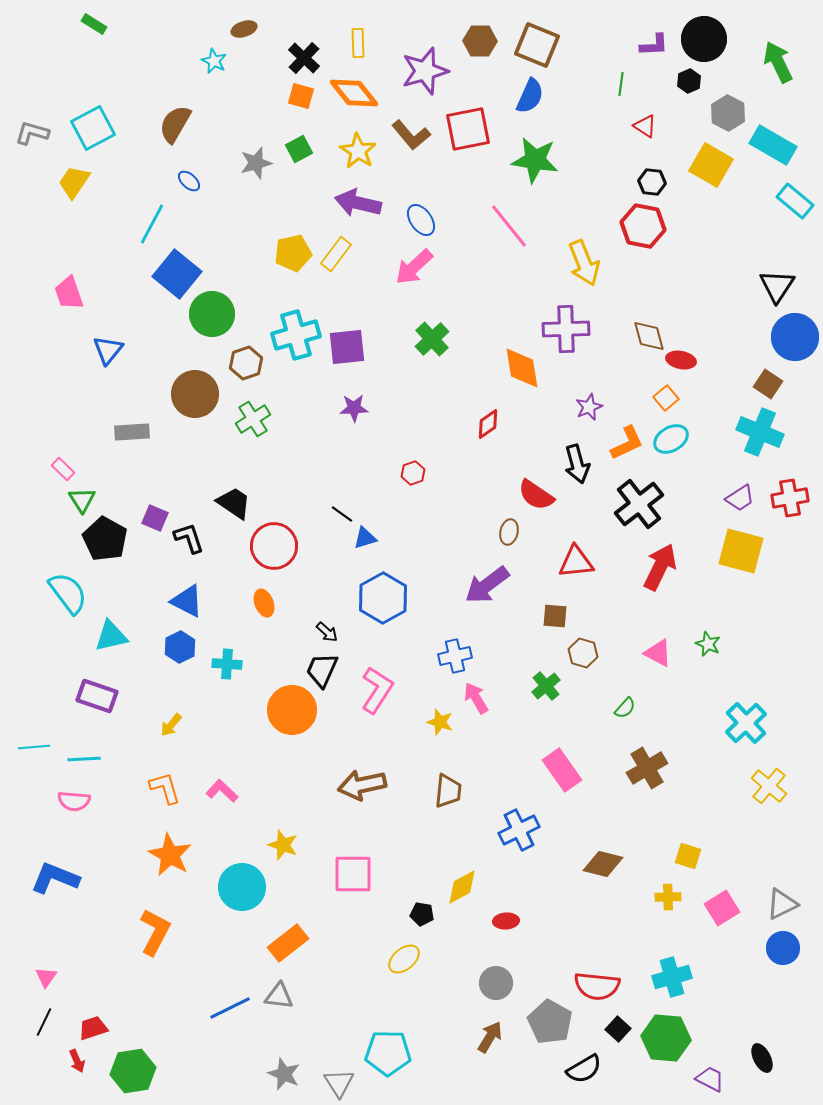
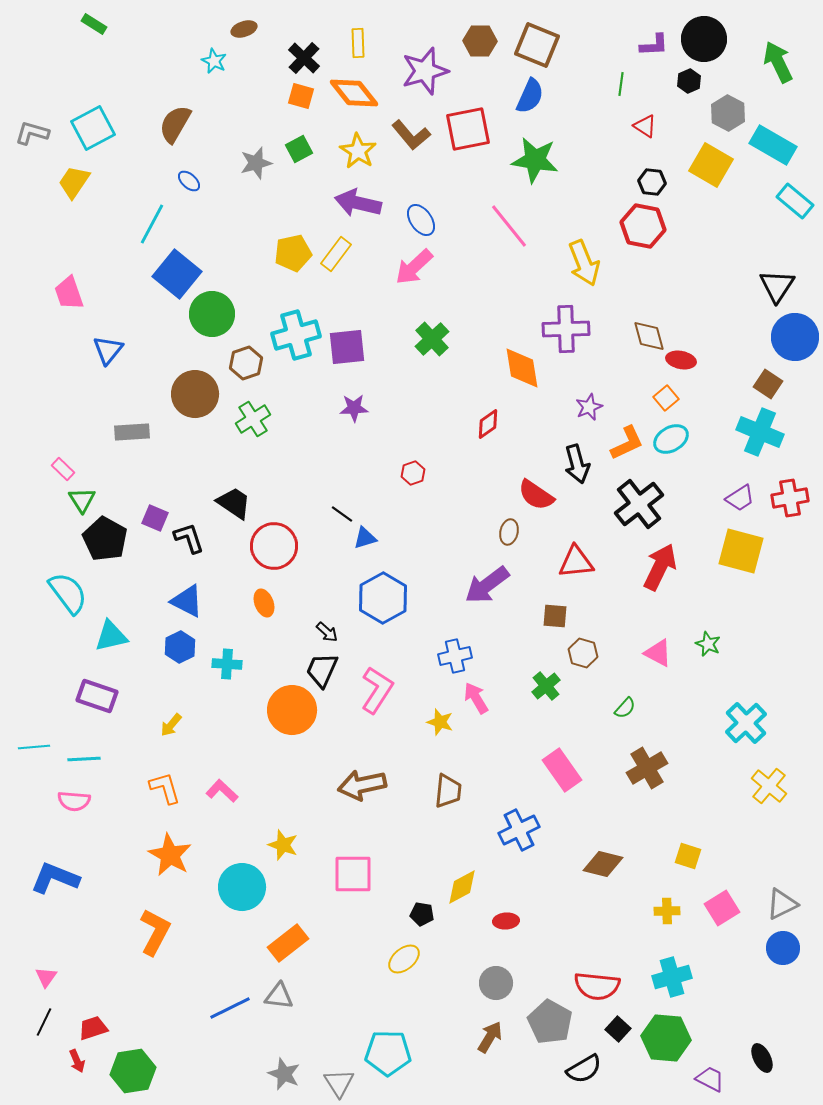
yellow cross at (668, 897): moved 1 px left, 14 px down
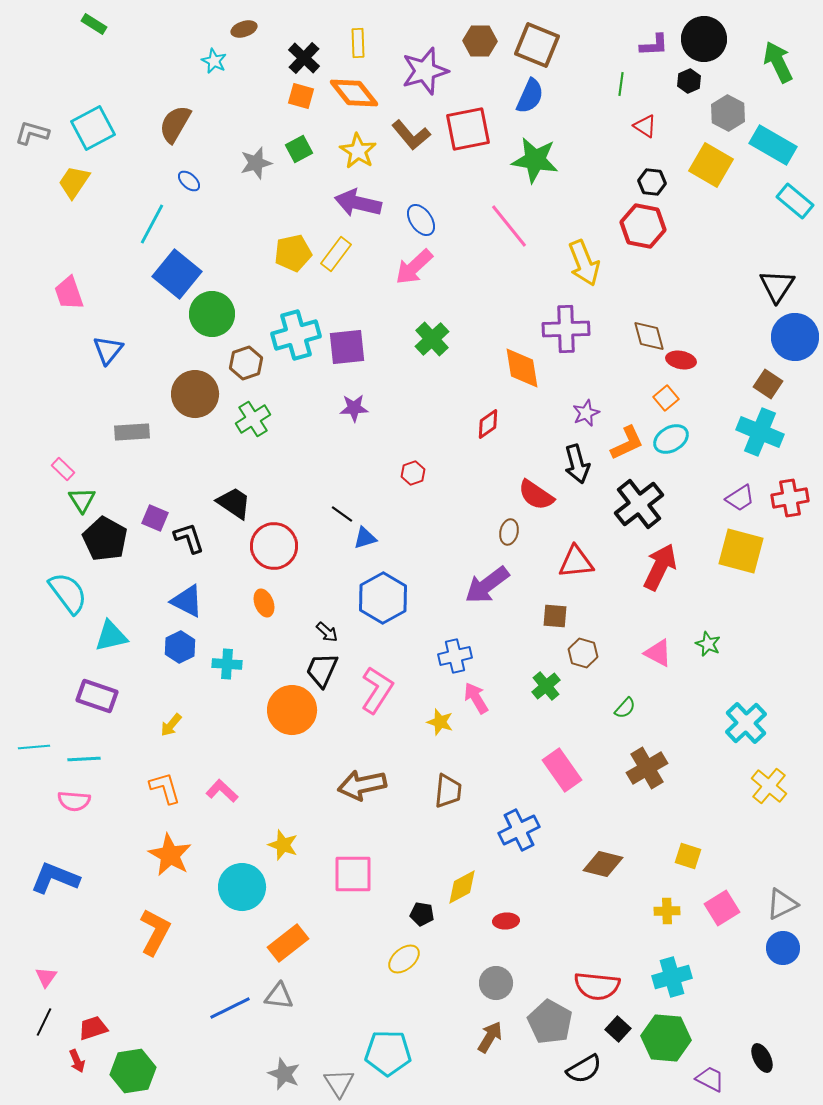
purple star at (589, 407): moved 3 px left, 6 px down
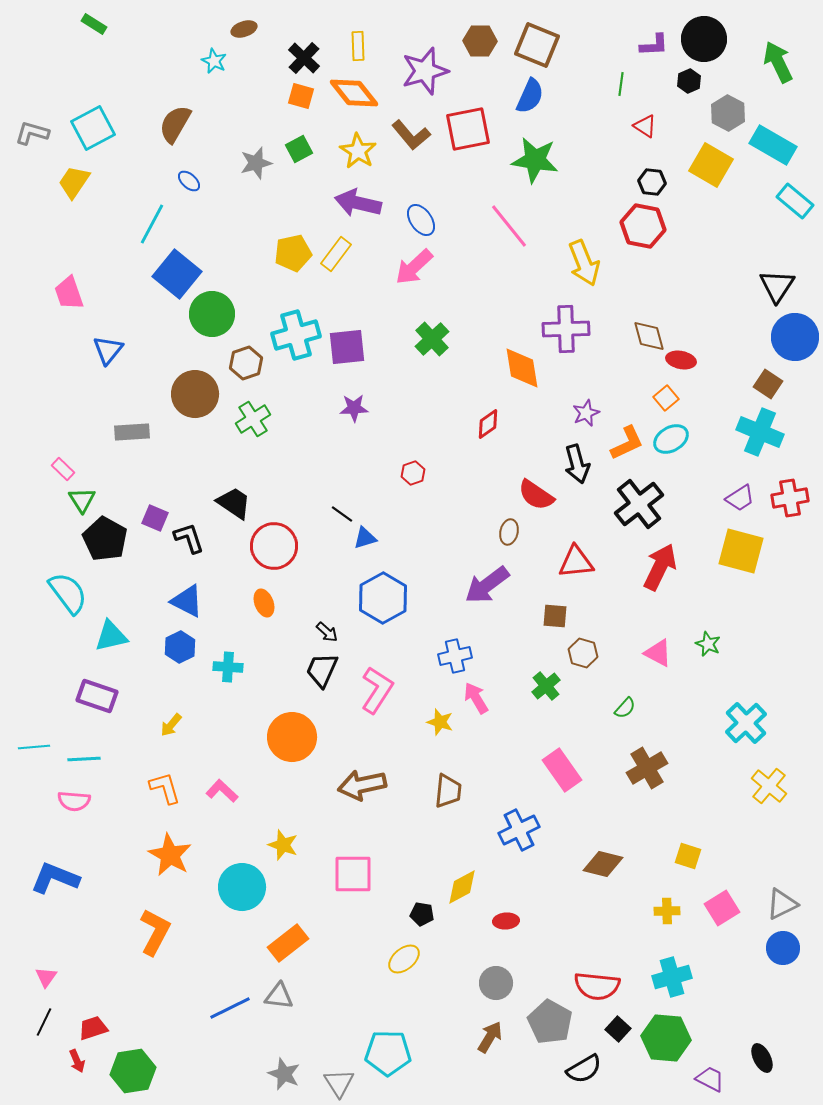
yellow rectangle at (358, 43): moved 3 px down
cyan cross at (227, 664): moved 1 px right, 3 px down
orange circle at (292, 710): moved 27 px down
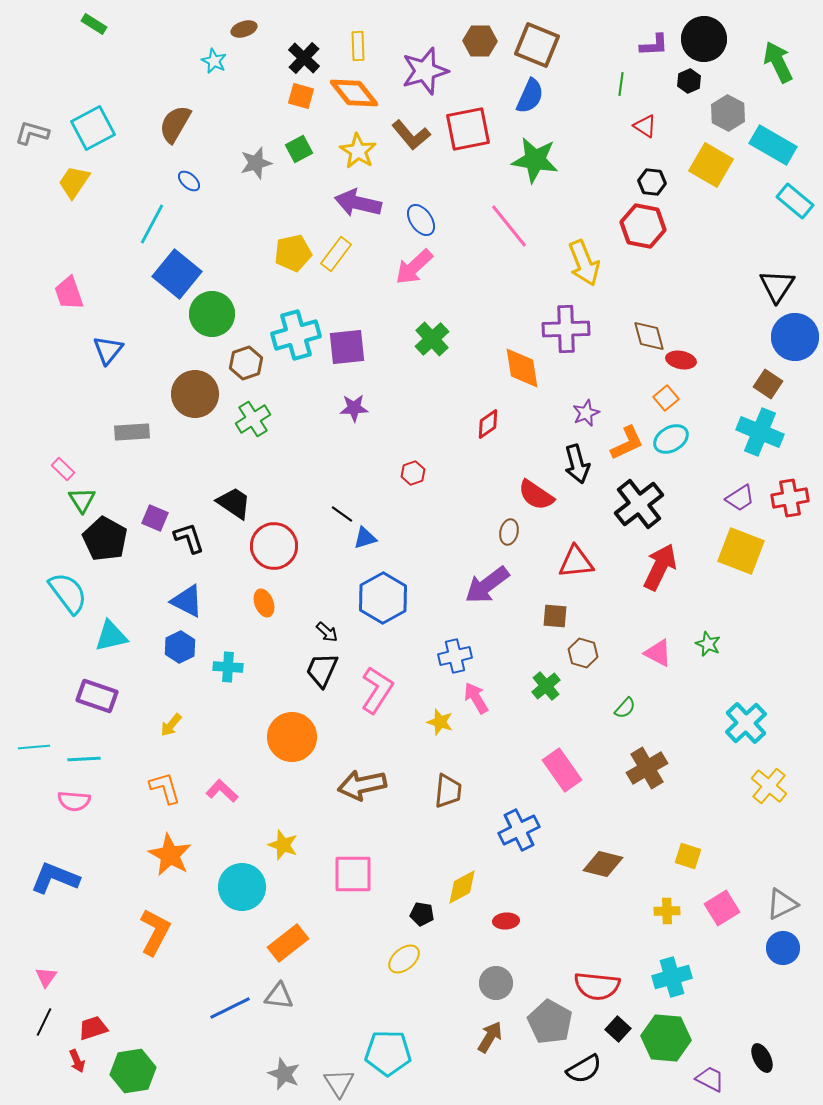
yellow square at (741, 551): rotated 6 degrees clockwise
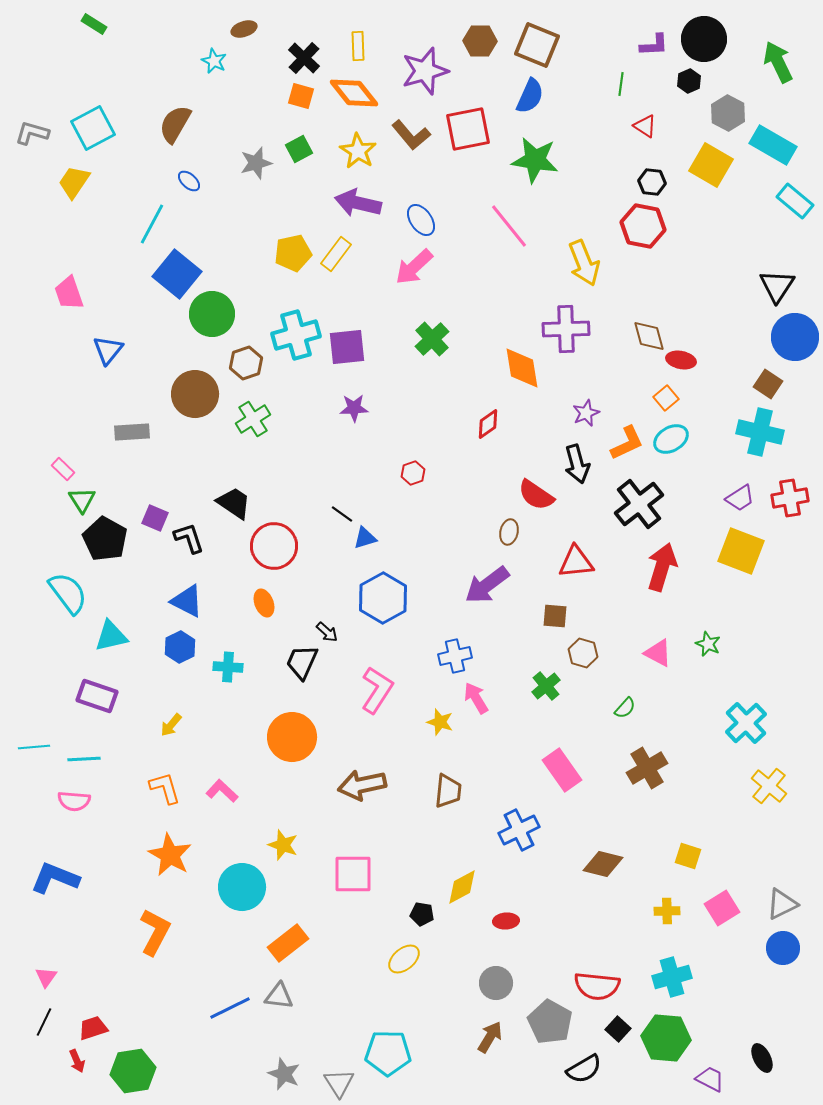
cyan cross at (760, 432): rotated 9 degrees counterclockwise
red arrow at (660, 567): moved 2 px right; rotated 9 degrees counterclockwise
black trapezoid at (322, 670): moved 20 px left, 8 px up
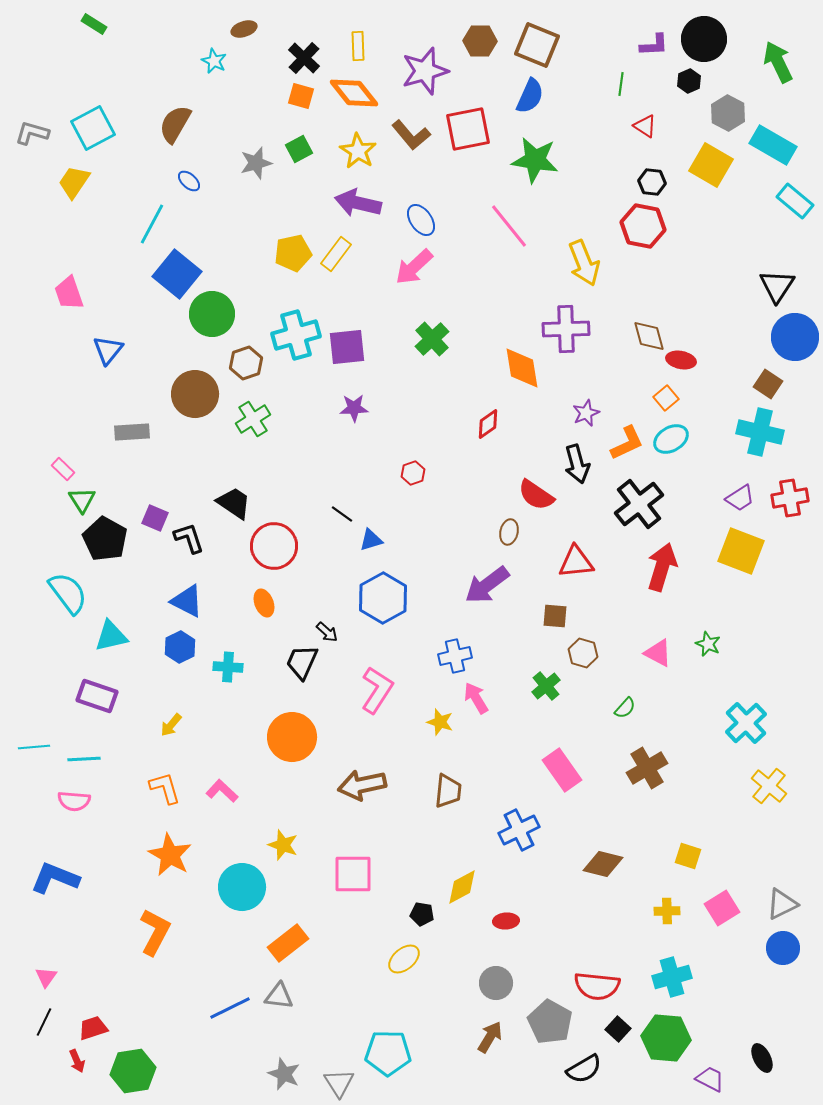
blue triangle at (365, 538): moved 6 px right, 2 px down
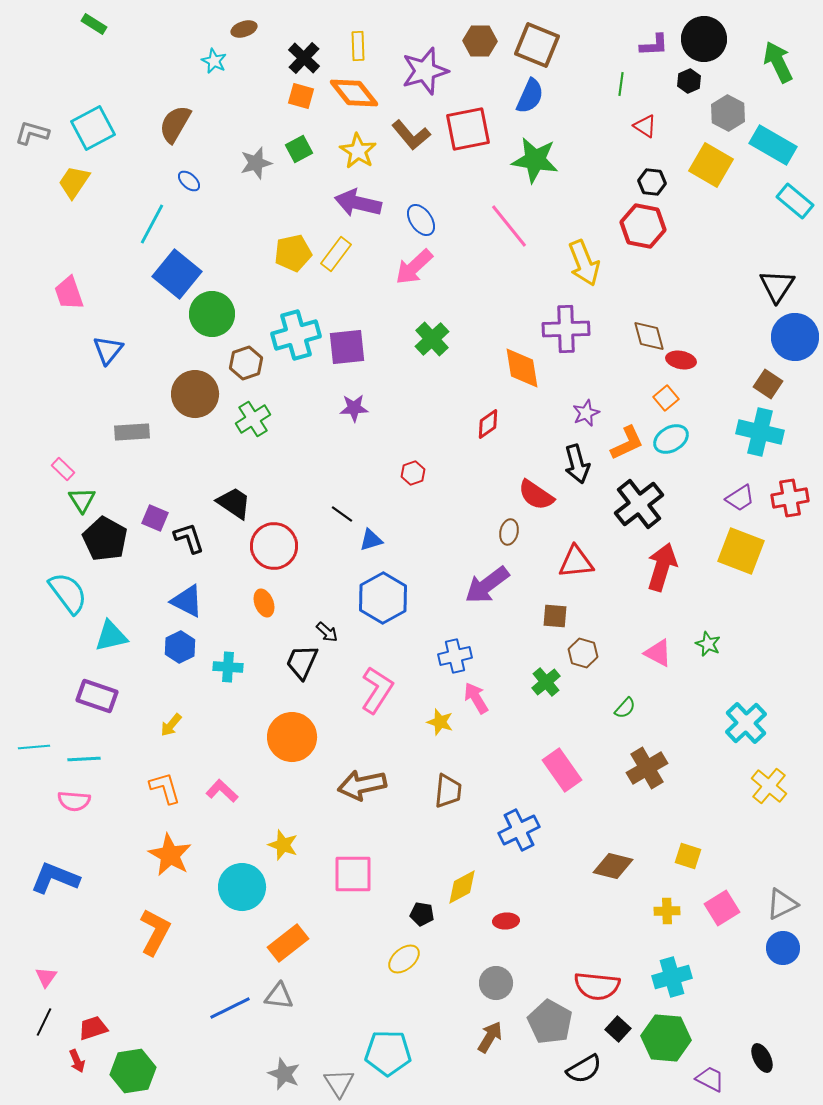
green cross at (546, 686): moved 4 px up
brown diamond at (603, 864): moved 10 px right, 2 px down
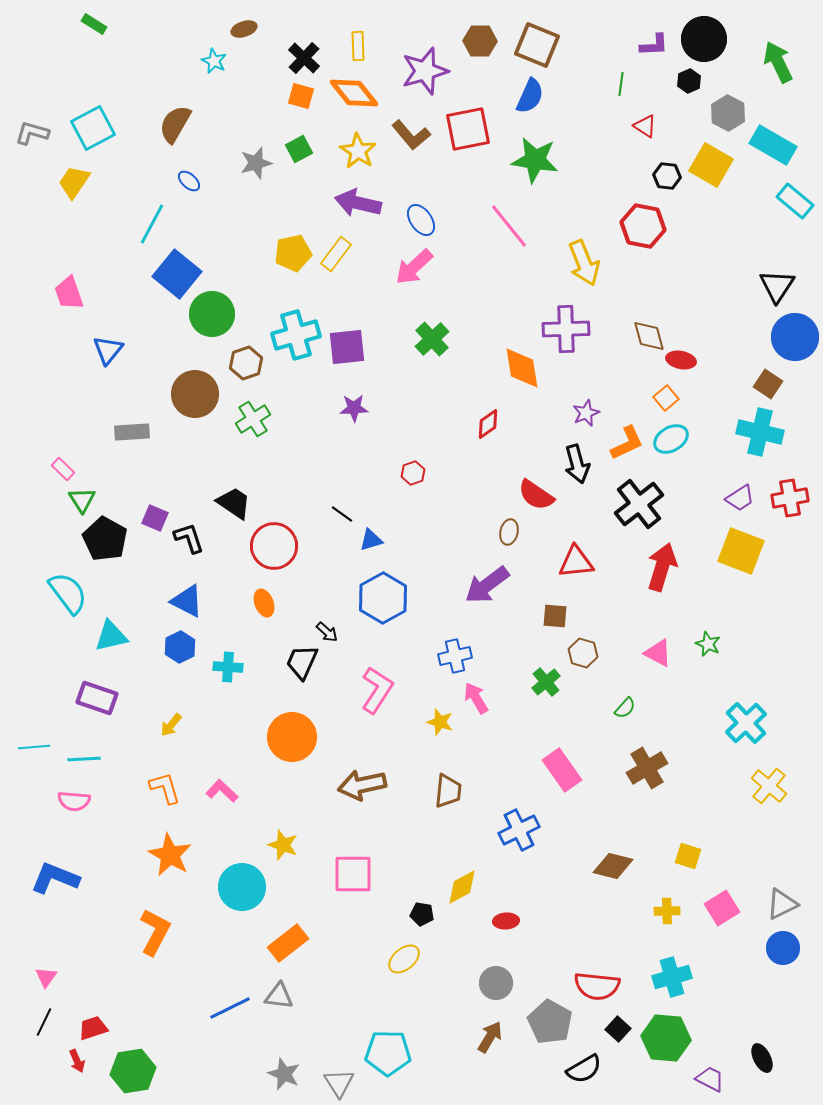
black hexagon at (652, 182): moved 15 px right, 6 px up
purple rectangle at (97, 696): moved 2 px down
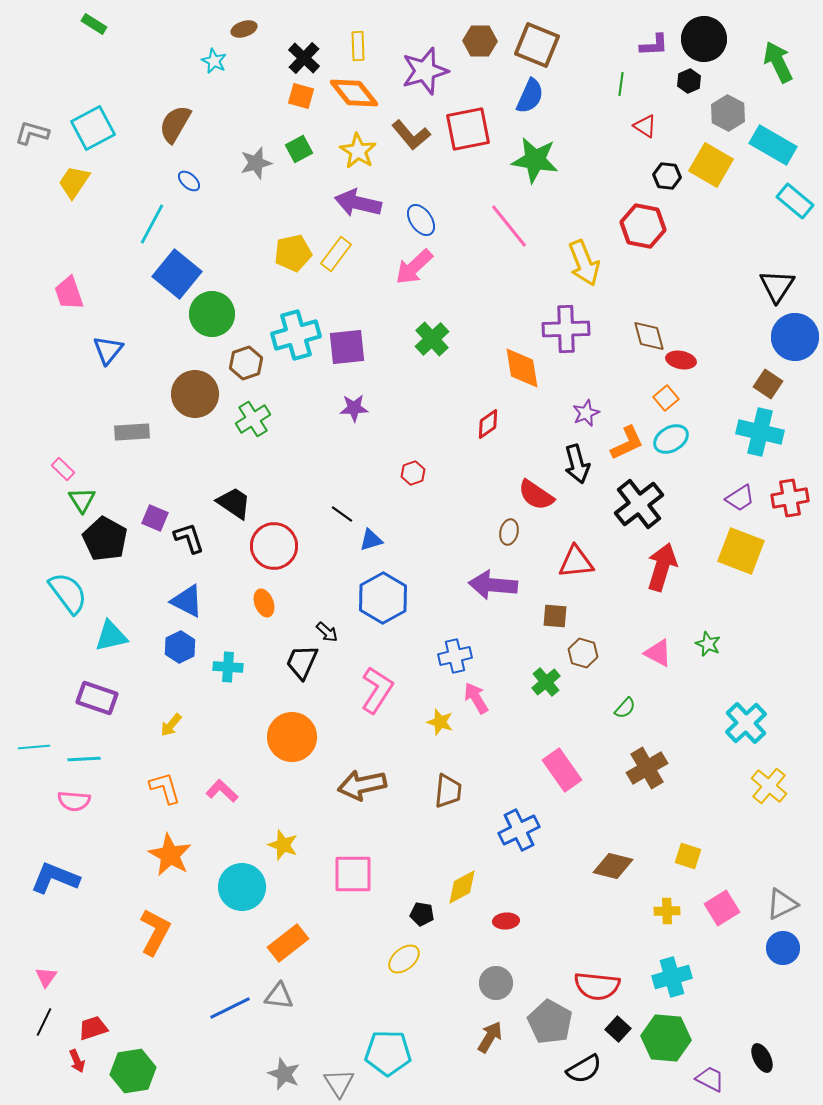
purple arrow at (487, 585): moved 6 px right; rotated 42 degrees clockwise
